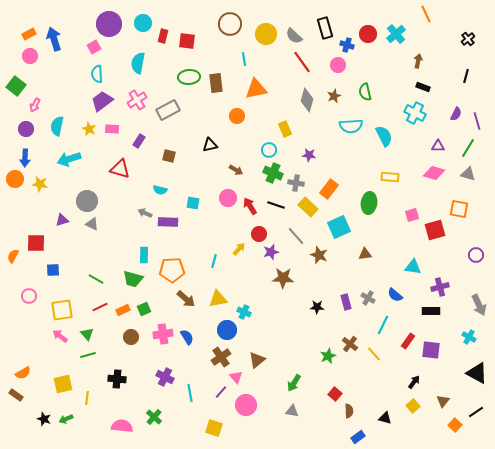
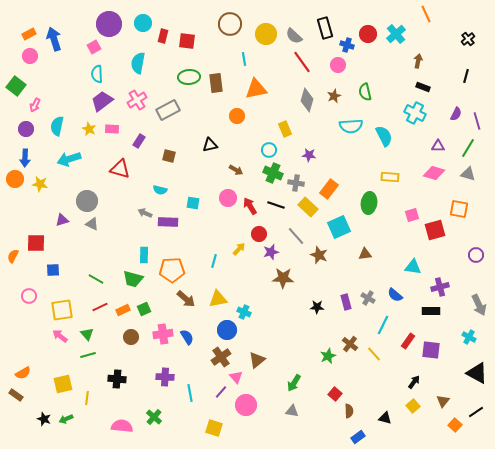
purple cross at (165, 377): rotated 24 degrees counterclockwise
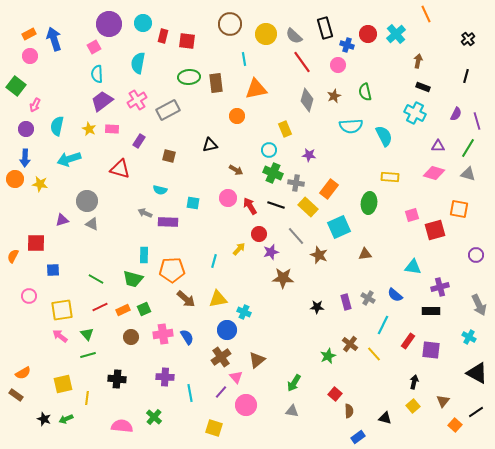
black arrow at (414, 382): rotated 24 degrees counterclockwise
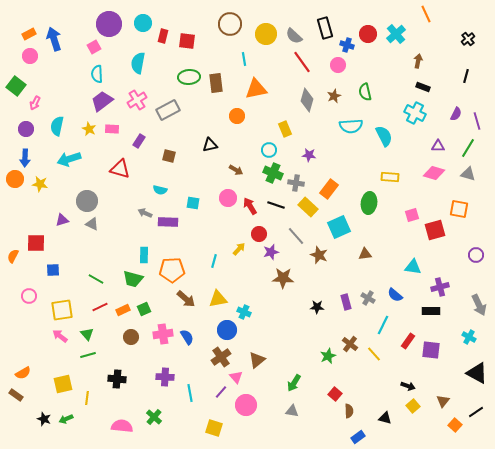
pink arrow at (35, 105): moved 2 px up
black arrow at (414, 382): moved 6 px left, 4 px down; rotated 96 degrees clockwise
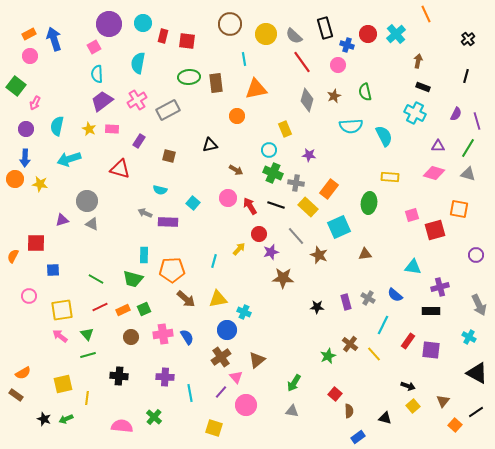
cyan square at (193, 203): rotated 32 degrees clockwise
black cross at (117, 379): moved 2 px right, 3 px up
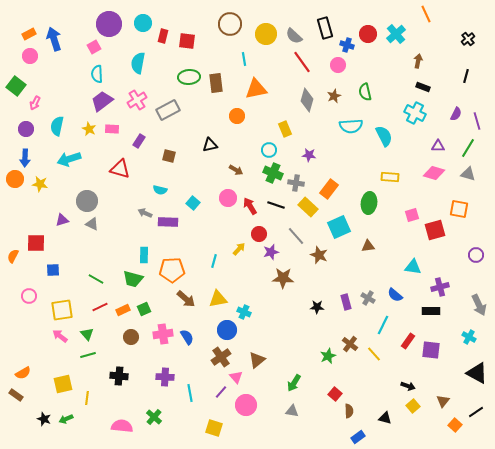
brown triangle at (365, 254): moved 3 px right, 8 px up
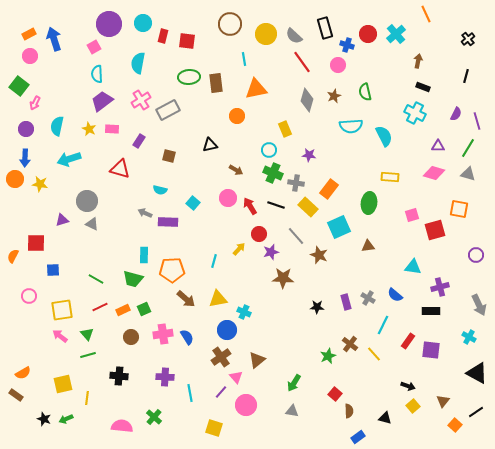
green square at (16, 86): moved 3 px right
pink cross at (137, 100): moved 4 px right
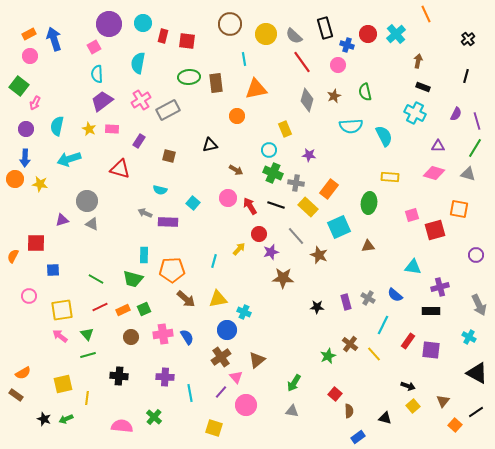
green line at (468, 148): moved 7 px right
